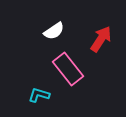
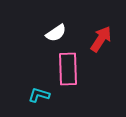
white semicircle: moved 2 px right, 2 px down
pink rectangle: rotated 36 degrees clockwise
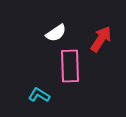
pink rectangle: moved 2 px right, 3 px up
cyan L-shape: rotated 15 degrees clockwise
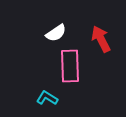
red arrow: rotated 60 degrees counterclockwise
cyan L-shape: moved 8 px right, 3 px down
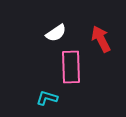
pink rectangle: moved 1 px right, 1 px down
cyan L-shape: rotated 15 degrees counterclockwise
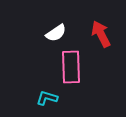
red arrow: moved 5 px up
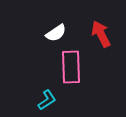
cyan L-shape: moved 2 px down; rotated 130 degrees clockwise
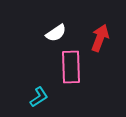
red arrow: moved 1 px left, 4 px down; rotated 48 degrees clockwise
cyan L-shape: moved 8 px left, 3 px up
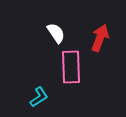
white semicircle: rotated 90 degrees counterclockwise
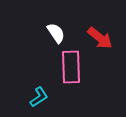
red arrow: rotated 108 degrees clockwise
